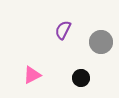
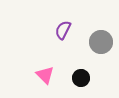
pink triangle: moved 13 px right; rotated 48 degrees counterclockwise
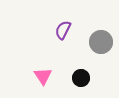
pink triangle: moved 2 px left, 1 px down; rotated 12 degrees clockwise
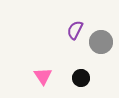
purple semicircle: moved 12 px right
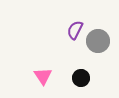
gray circle: moved 3 px left, 1 px up
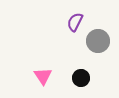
purple semicircle: moved 8 px up
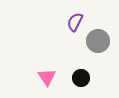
pink triangle: moved 4 px right, 1 px down
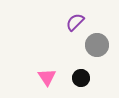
purple semicircle: rotated 18 degrees clockwise
gray circle: moved 1 px left, 4 px down
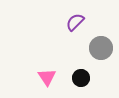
gray circle: moved 4 px right, 3 px down
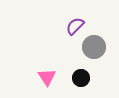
purple semicircle: moved 4 px down
gray circle: moved 7 px left, 1 px up
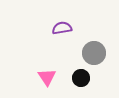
purple semicircle: moved 13 px left, 2 px down; rotated 36 degrees clockwise
gray circle: moved 6 px down
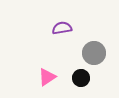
pink triangle: rotated 30 degrees clockwise
